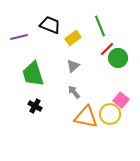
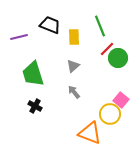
yellow rectangle: moved 1 px right, 1 px up; rotated 56 degrees counterclockwise
orange triangle: moved 4 px right, 16 px down; rotated 10 degrees clockwise
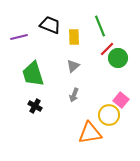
gray arrow: moved 3 px down; rotated 120 degrees counterclockwise
yellow circle: moved 1 px left, 1 px down
orange triangle: rotated 30 degrees counterclockwise
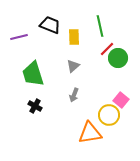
green line: rotated 10 degrees clockwise
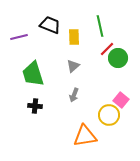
black cross: rotated 24 degrees counterclockwise
orange triangle: moved 5 px left, 3 px down
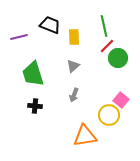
green line: moved 4 px right
red line: moved 3 px up
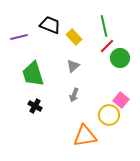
yellow rectangle: rotated 42 degrees counterclockwise
green circle: moved 2 px right
black cross: rotated 24 degrees clockwise
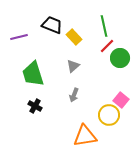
black trapezoid: moved 2 px right
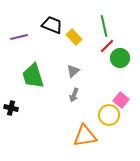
gray triangle: moved 5 px down
green trapezoid: moved 2 px down
black cross: moved 24 px left, 2 px down; rotated 16 degrees counterclockwise
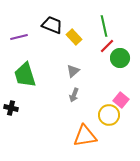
green trapezoid: moved 8 px left, 1 px up
